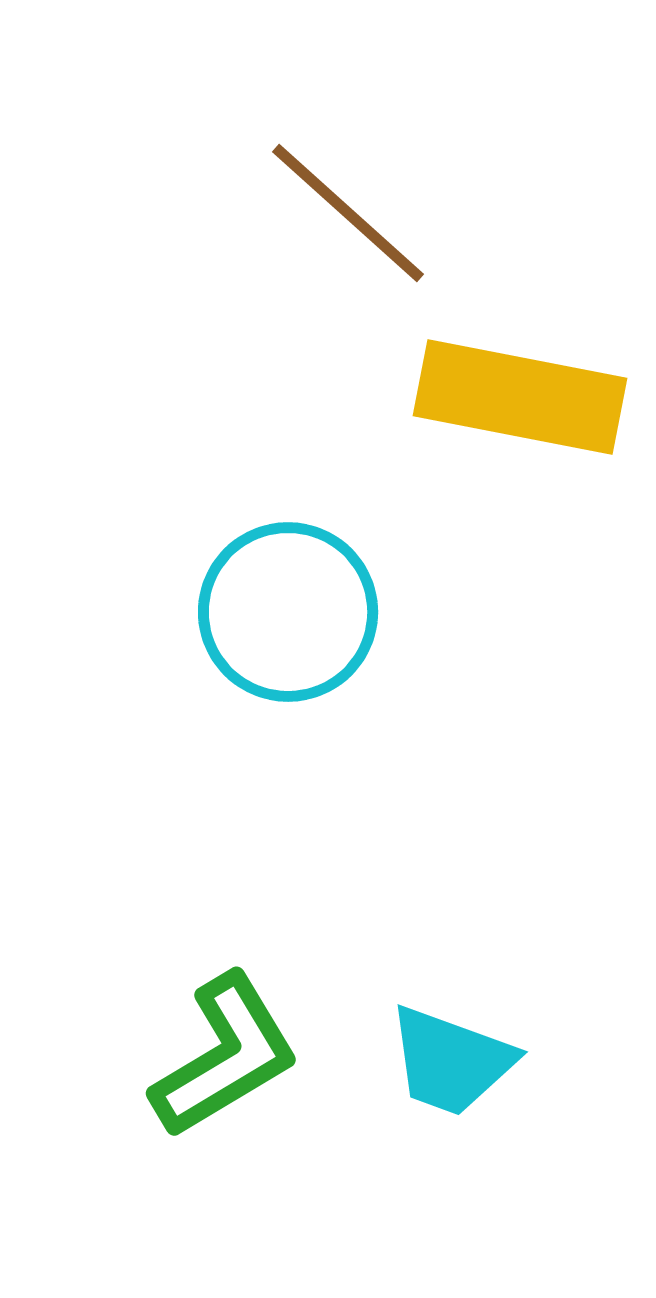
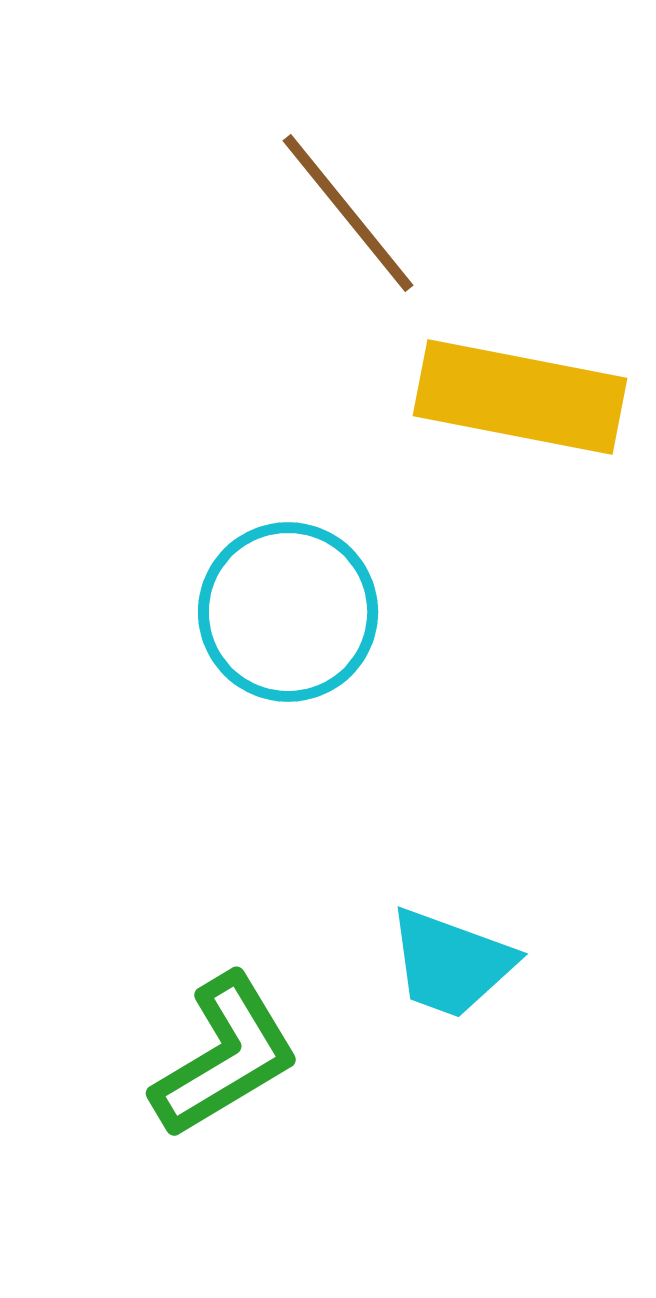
brown line: rotated 9 degrees clockwise
cyan trapezoid: moved 98 px up
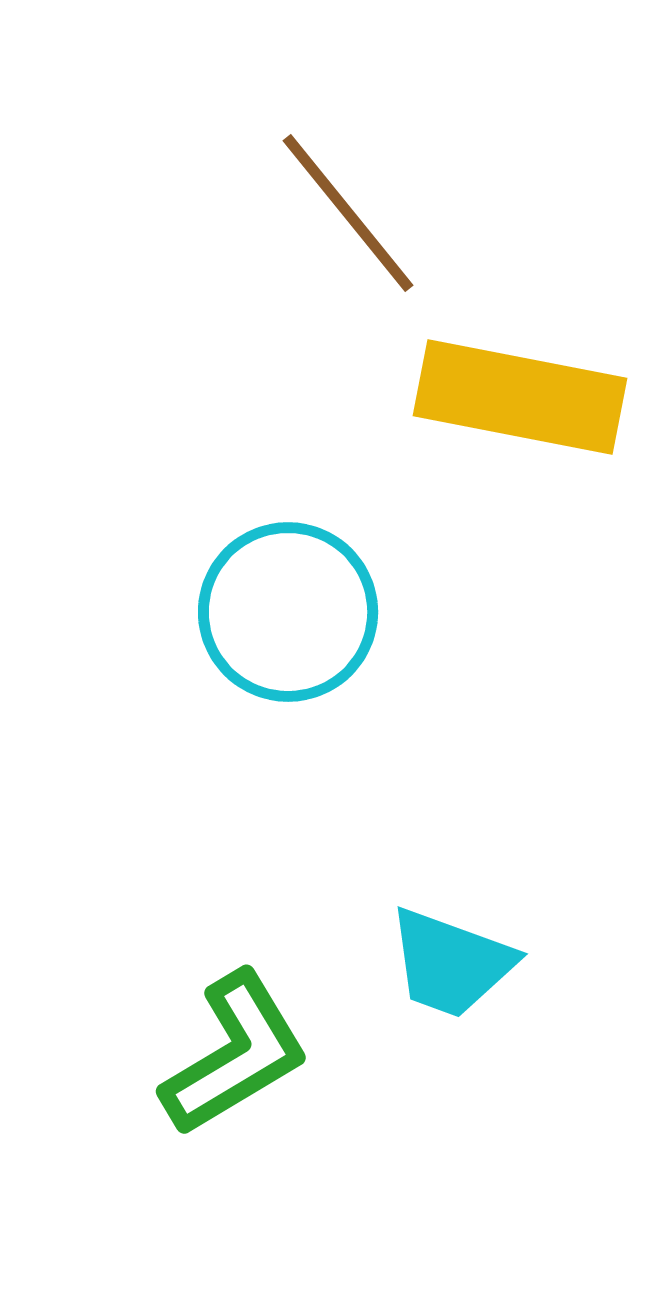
green L-shape: moved 10 px right, 2 px up
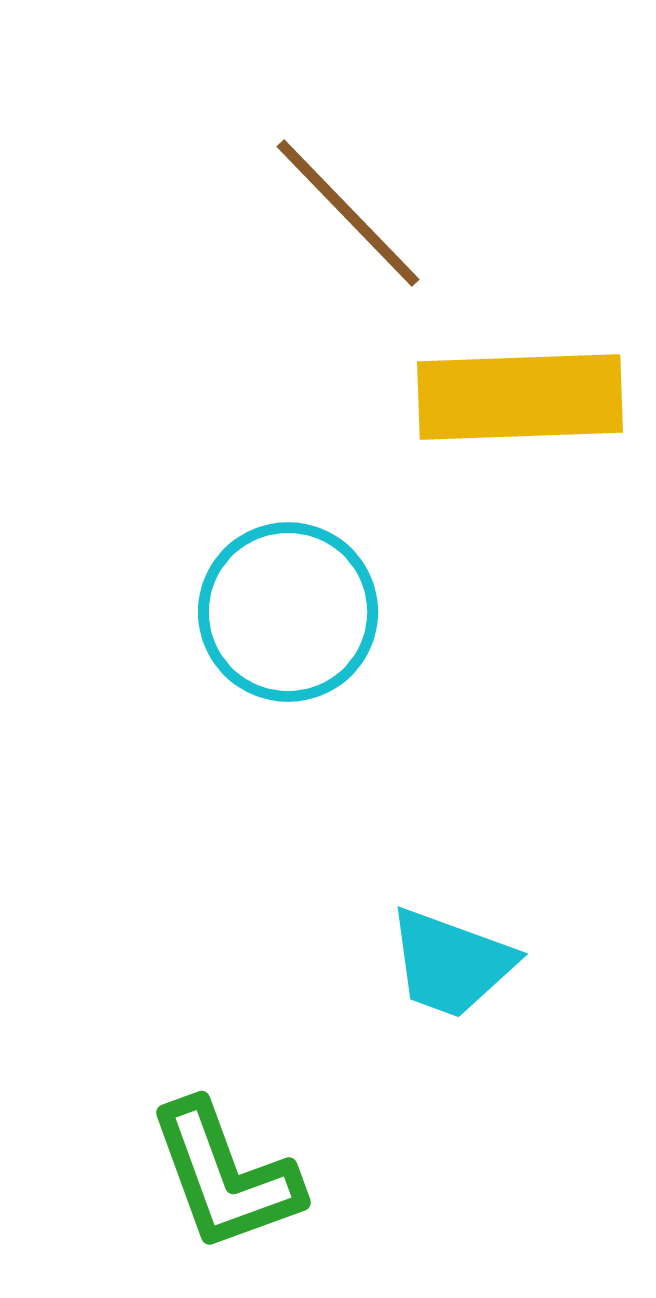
brown line: rotated 5 degrees counterclockwise
yellow rectangle: rotated 13 degrees counterclockwise
green L-shape: moved 10 px left, 122 px down; rotated 101 degrees clockwise
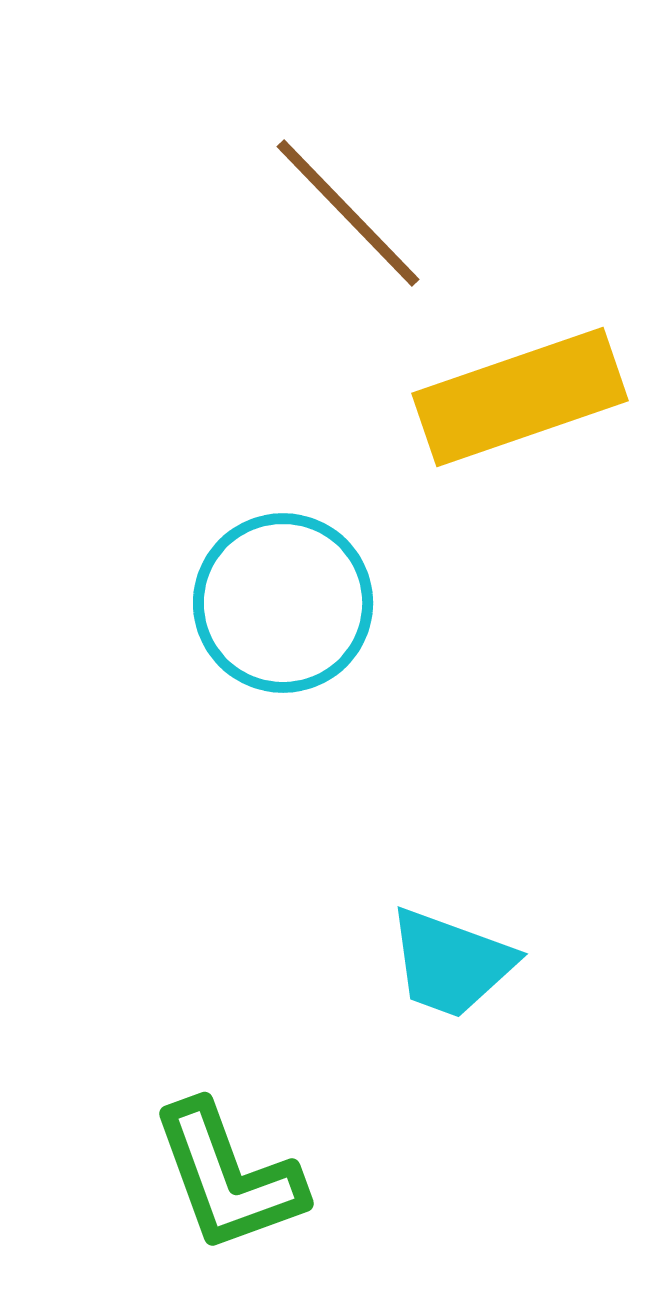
yellow rectangle: rotated 17 degrees counterclockwise
cyan circle: moved 5 px left, 9 px up
green L-shape: moved 3 px right, 1 px down
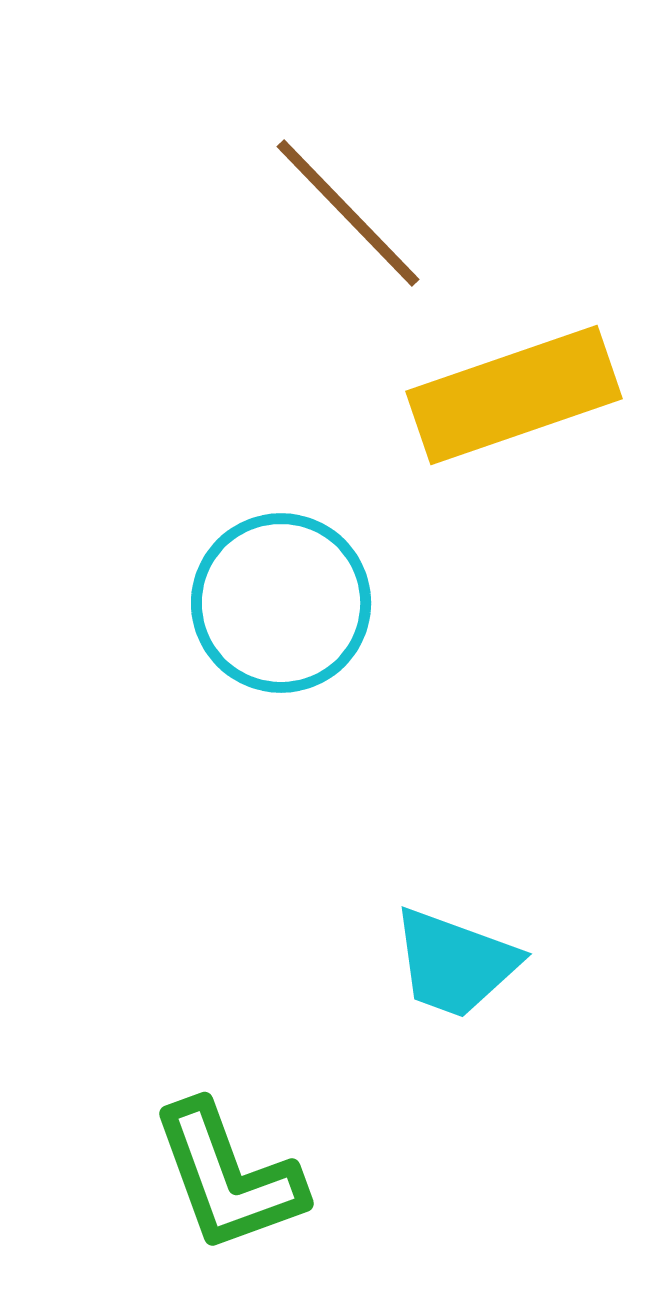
yellow rectangle: moved 6 px left, 2 px up
cyan circle: moved 2 px left
cyan trapezoid: moved 4 px right
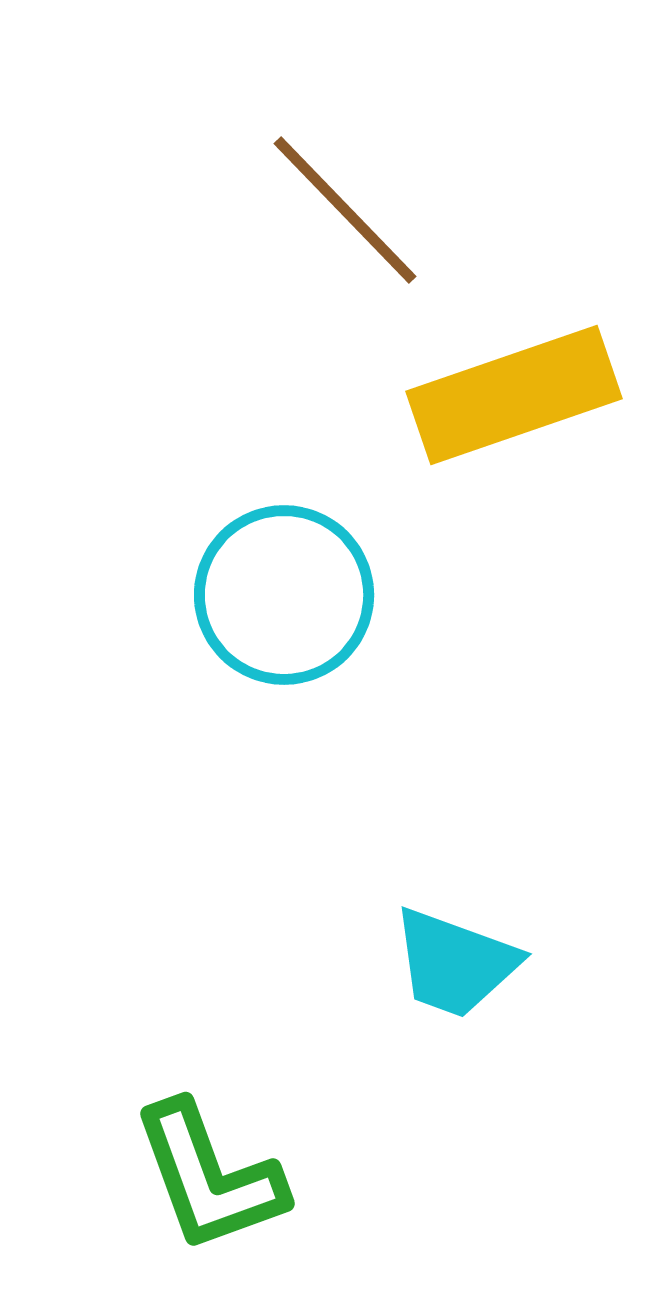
brown line: moved 3 px left, 3 px up
cyan circle: moved 3 px right, 8 px up
green L-shape: moved 19 px left
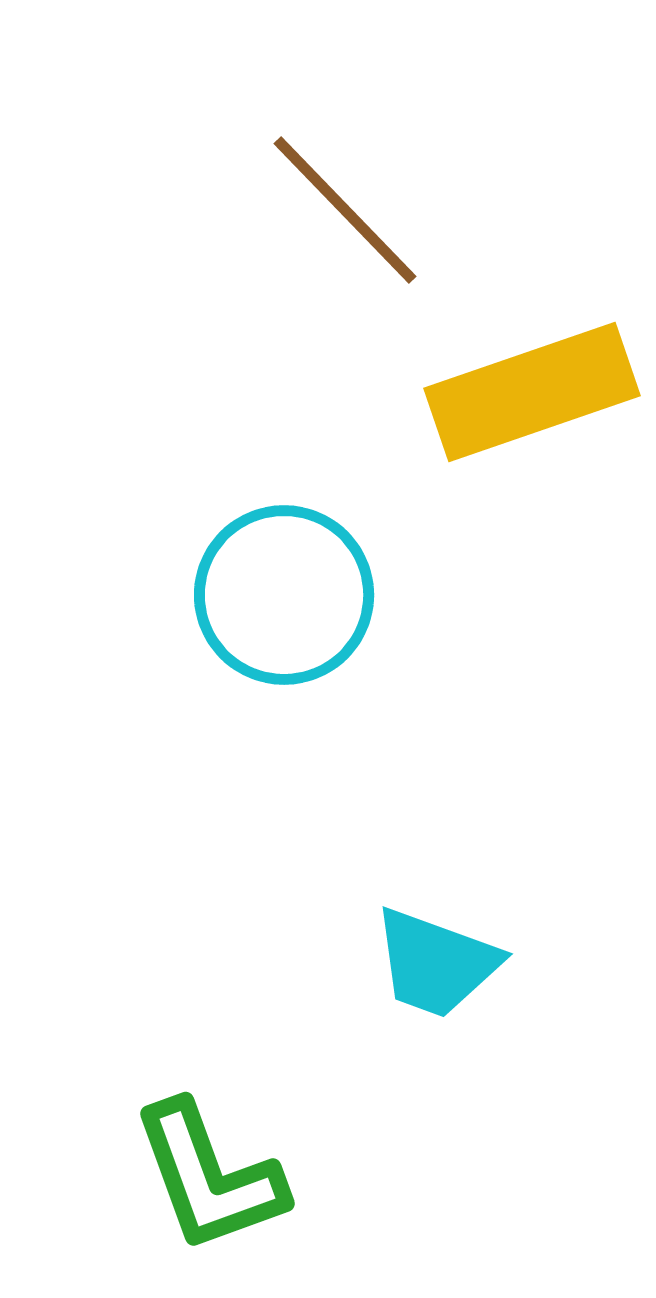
yellow rectangle: moved 18 px right, 3 px up
cyan trapezoid: moved 19 px left
